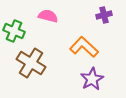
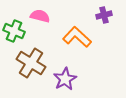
pink semicircle: moved 8 px left
orange L-shape: moved 7 px left, 10 px up
purple star: moved 27 px left
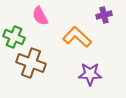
pink semicircle: rotated 132 degrees counterclockwise
green cross: moved 6 px down
brown cross: rotated 12 degrees counterclockwise
purple star: moved 25 px right, 5 px up; rotated 30 degrees clockwise
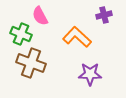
green cross: moved 7 px right, 3 px up
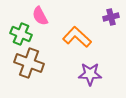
purple cross: moved 7 px right, 2 px down
brown cross: moved 2 px left
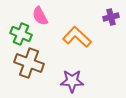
purple star: moved 18 px left, 7 px down
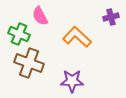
green cross: moved 2 px left
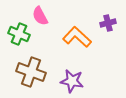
purple cross: moved 3 px left, 6 px down
brown cross: moved 2 px right, 9 px down
purple star: rotated 10 degrees clockwise
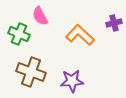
purple cross: moved 6 px right
orange L-shape: moved 3 px right, 2 px up
purple star: rotated 15 degrees counterclockwise
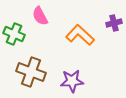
green cross: moved 5 px left
